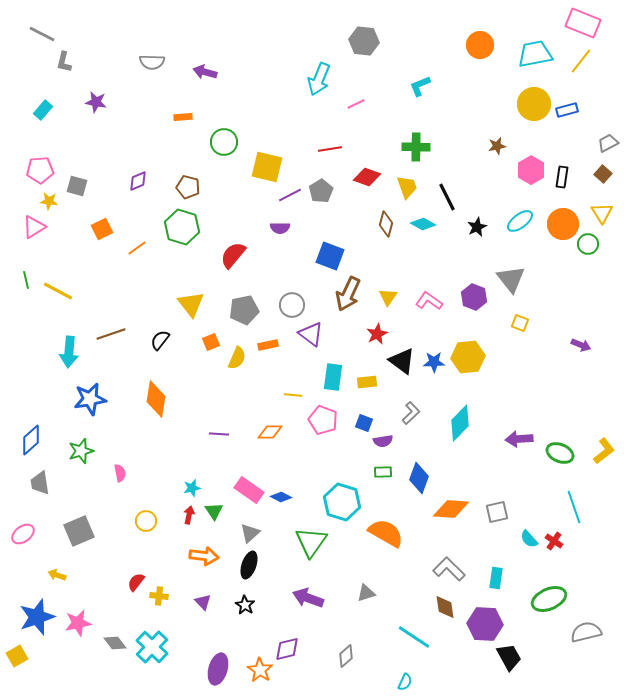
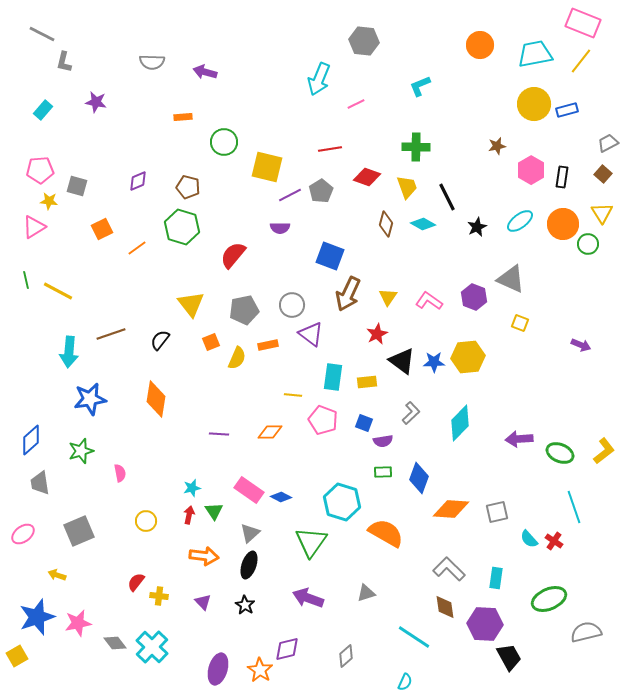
gray triangle at (511, 279): rotated 28 degrees counterclockwise
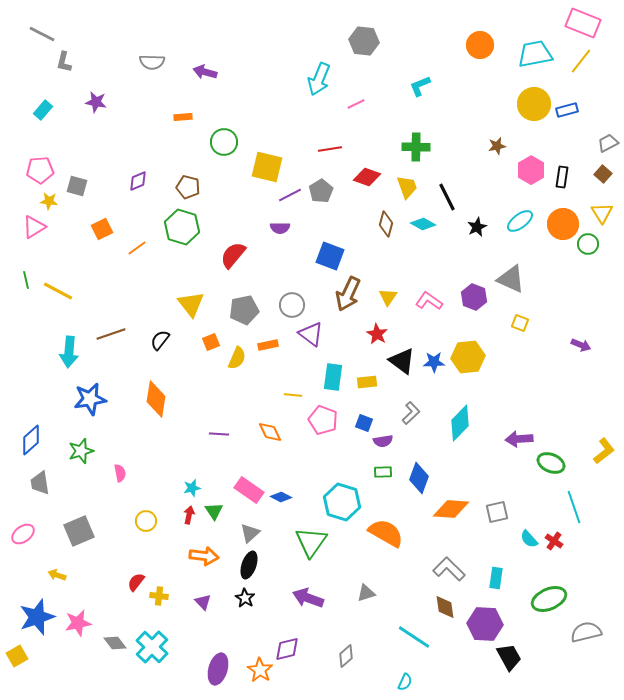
red star at (377, 334): rotated 15 degrees counterclockwise
orange diamond at (270, 432): rotated 65 degrees clockwise
green ellipse at (560, 453): moved 9 px left, 10 px down
black star at (245, 605): moved 7 px up
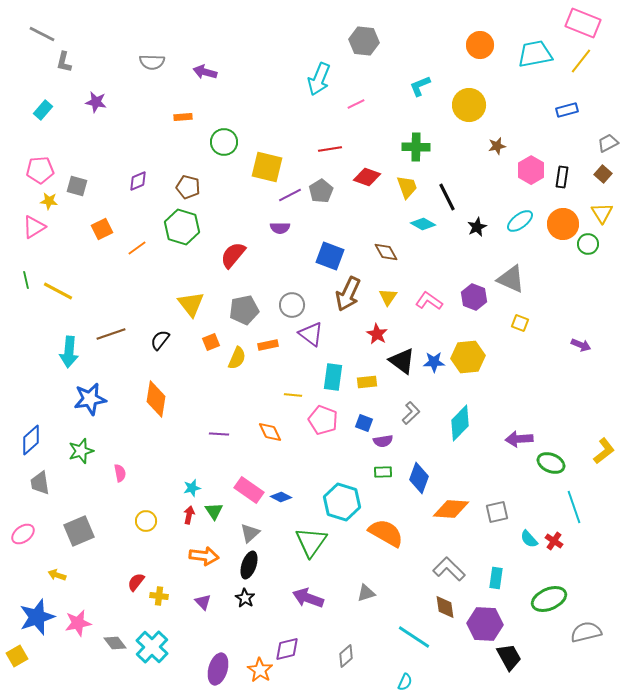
yellow circle at (534, 104): moved 65 px left, 1 px down
brown diamond at (386, 224): moved 28 px down; rotated 45 degrees counterclockwise
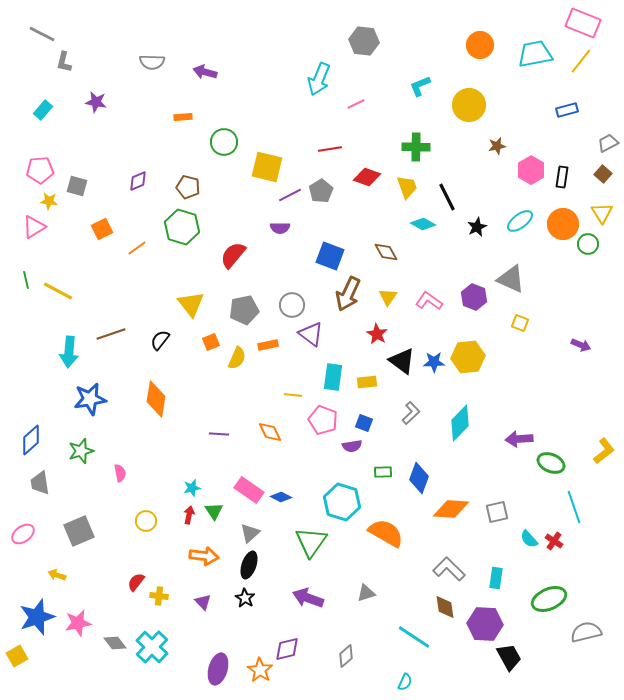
purple semicircle at (383, 441): moved 31 px left, 5 px down
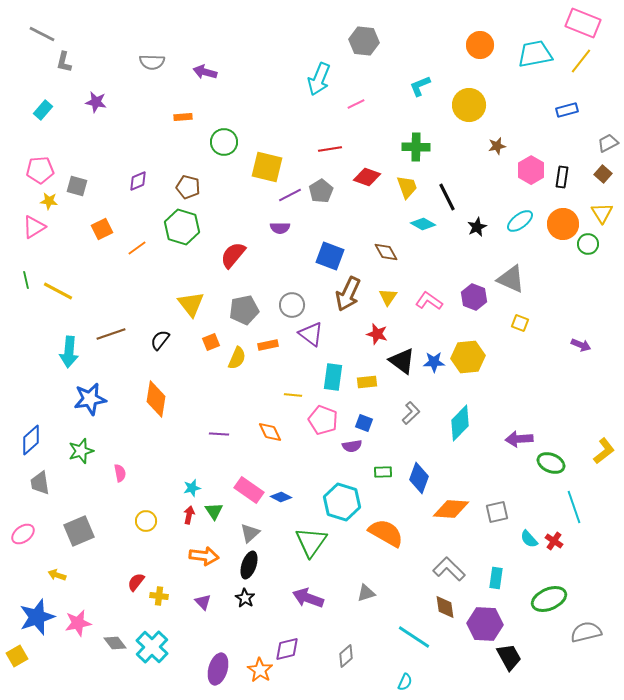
red star at (377, 334): rotated 15 degrees counterclockwise
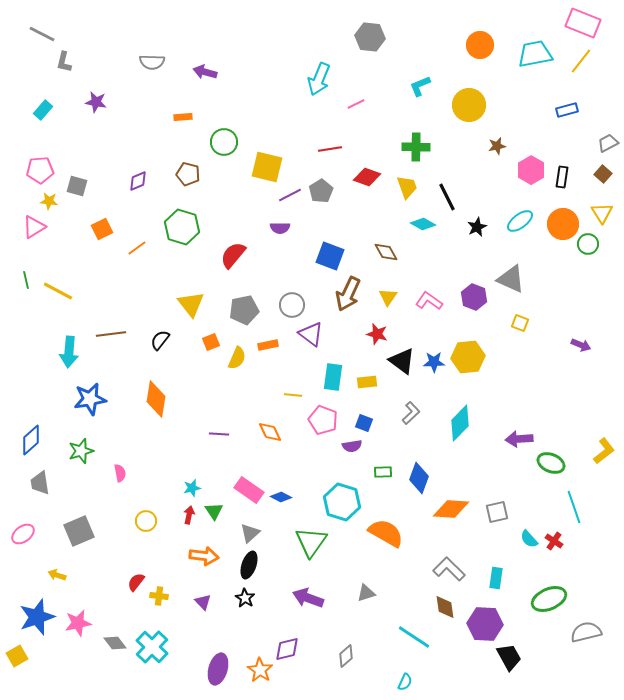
gray hexagon at (364, 41): moved 6 px right, 4 px up
brown pentagon at (188, 187): moved 13 px up
brown line at (111, 334): rotated 12 degrees clockwise
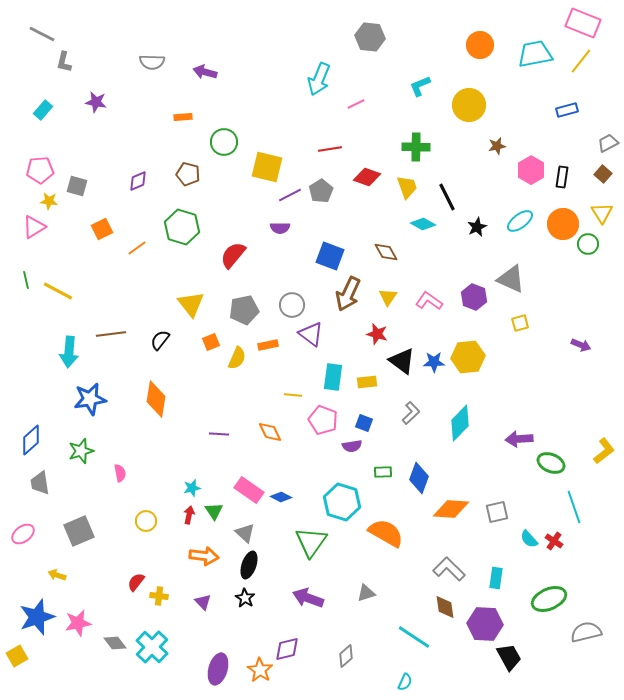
yellow square at (520, 323): rotated 36 degrees counterclockwise
gray triangle at (250, 533): moved 5 px left; rotated 35 degrees counterclockwise
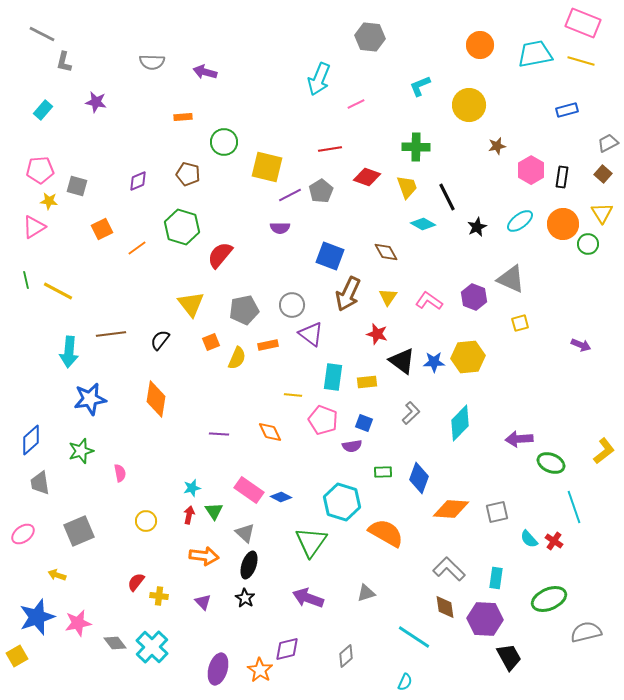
yellow line at (581, 61): rotated 68 degrees clockwise
red semicircle at (233, 255): moved 13 px left
purple hexagon at (485, 624): moved 5 px up
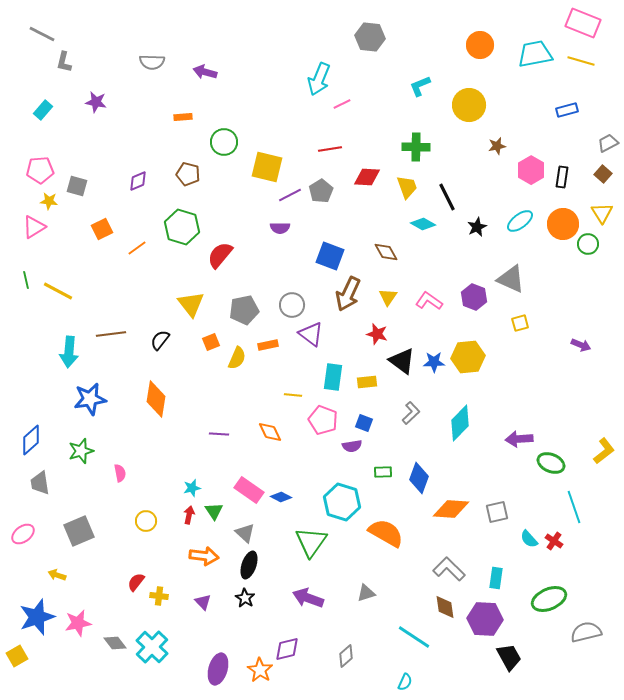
pink line at (356, 104): moved 14 px left
red diamond at (367, 177): rotated 16 degrees counterclockwise
